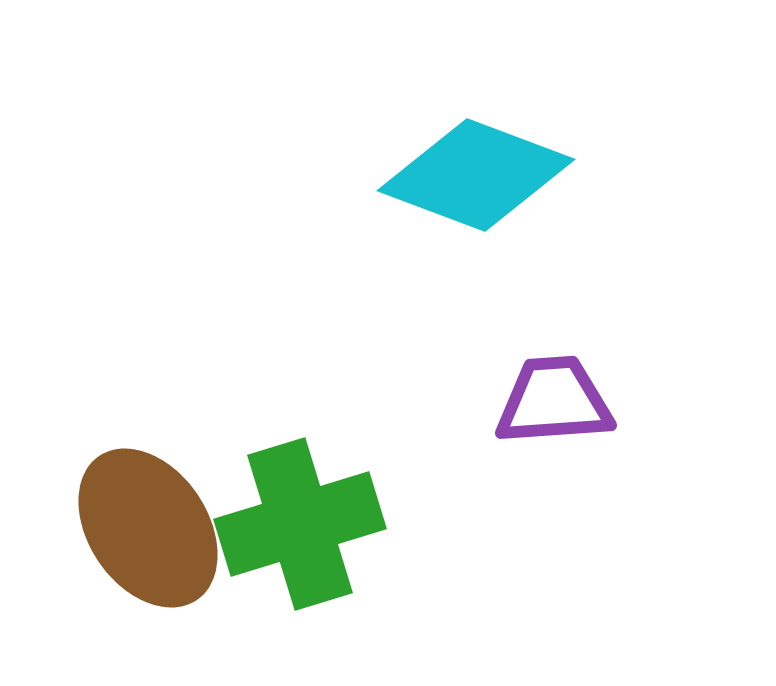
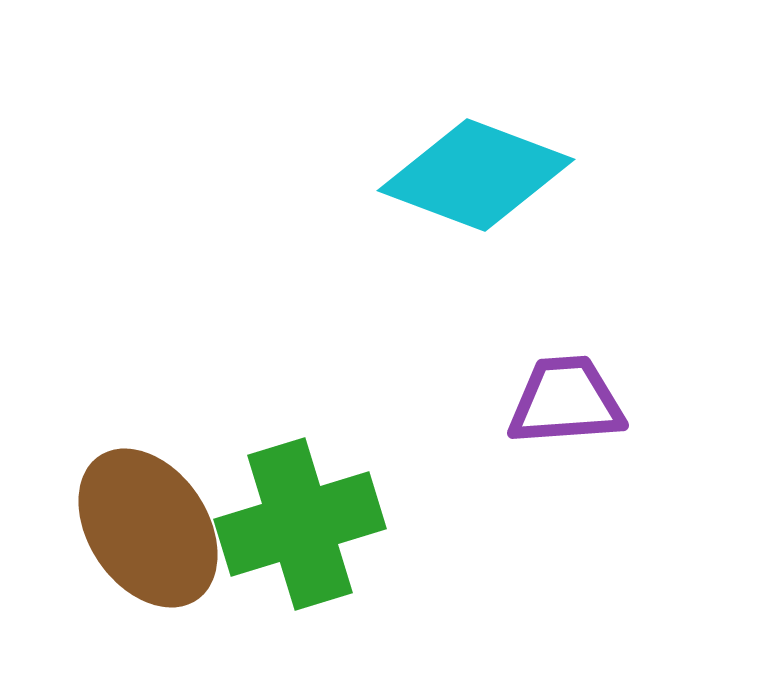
purple trapezoid: moved 12 px right
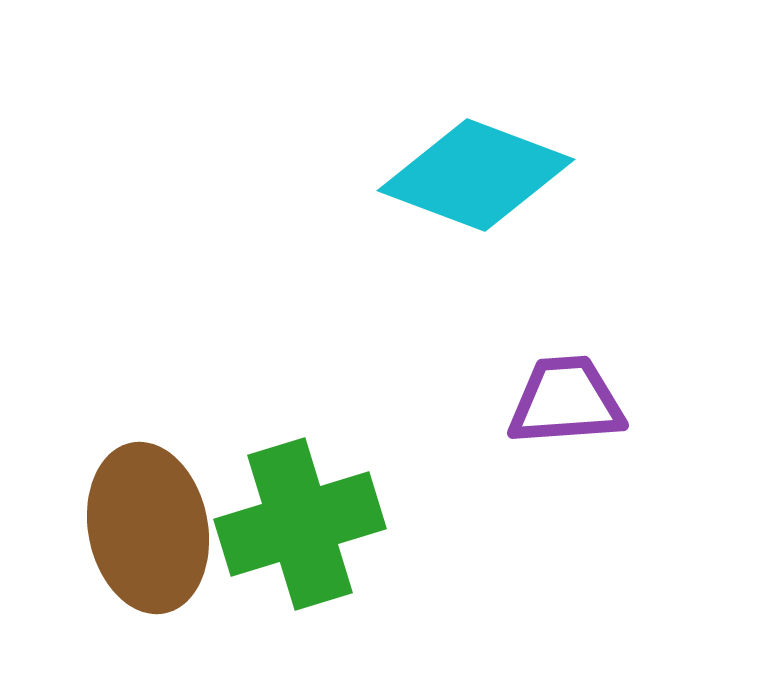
brown ellipse: rotated 23 degrees clockwise
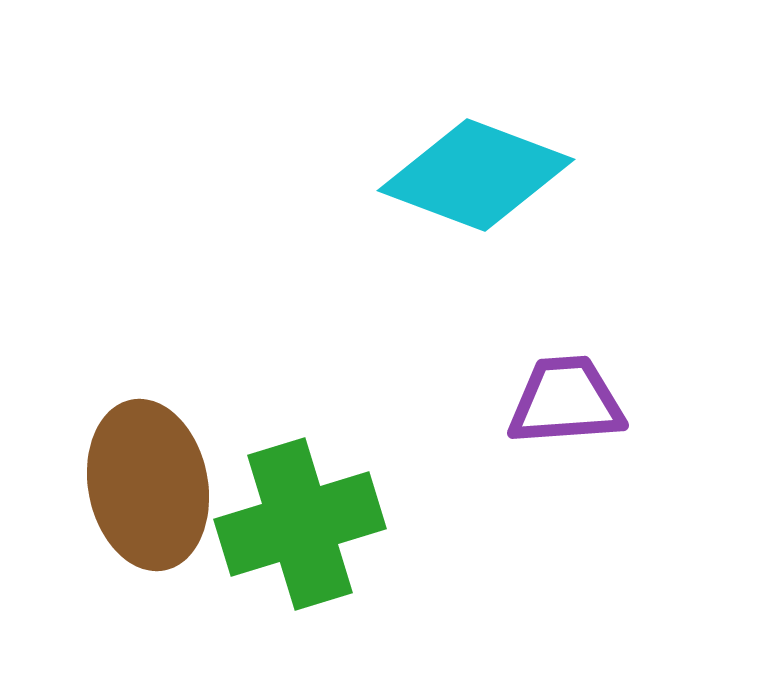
brown ellipse: moved 43 px up
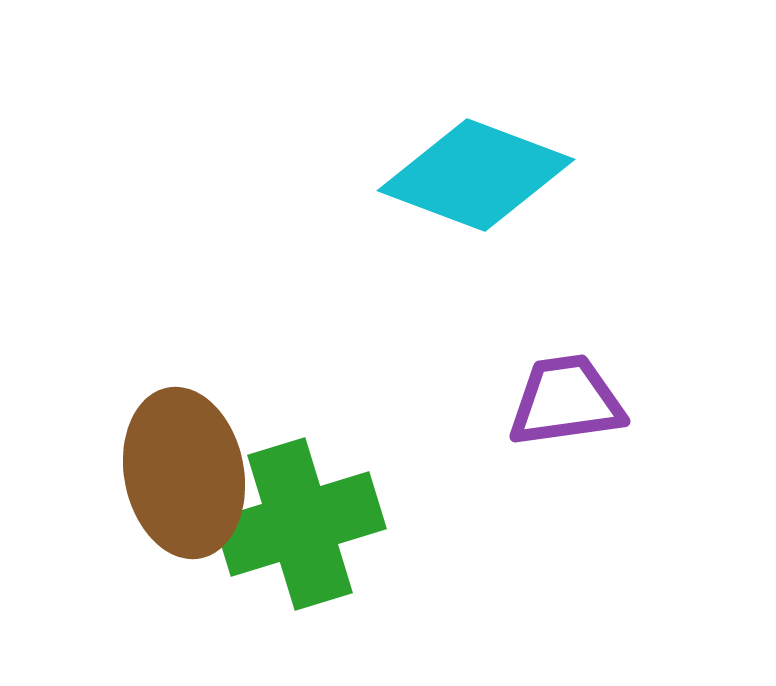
purple trapezoid: rotated 4 degrees counterclockwise
brown ellipse: moved 36 px right, 12 px up
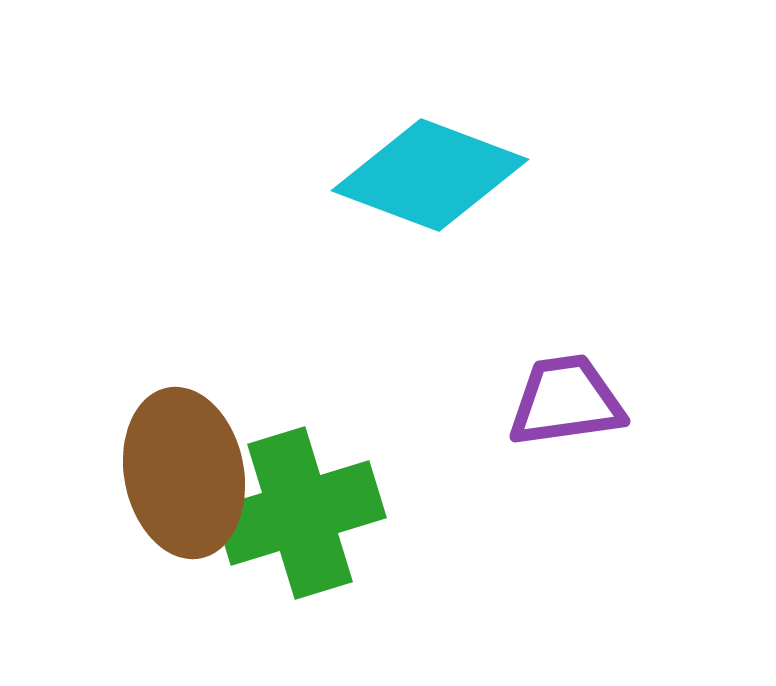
cyan diamond: moved 46 px left
green cross: moved 11 px up
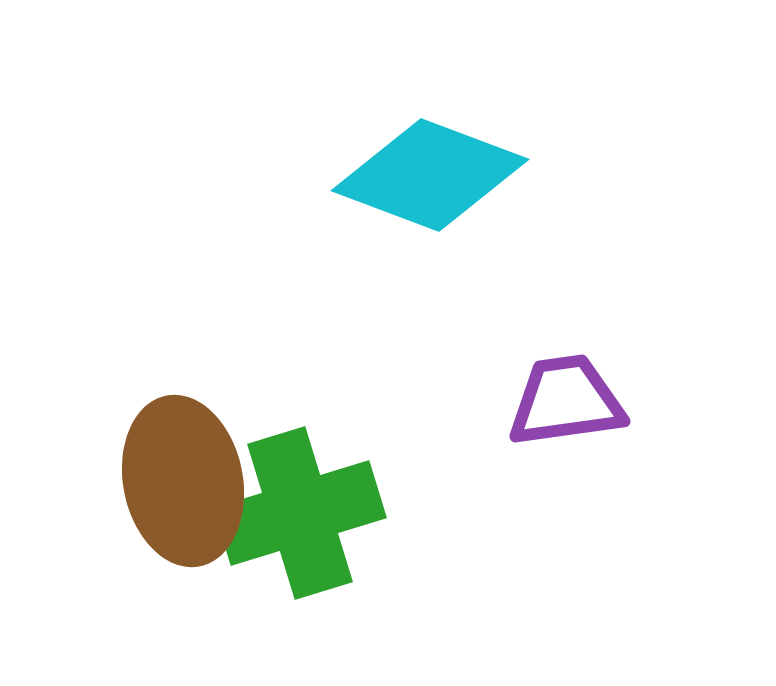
brown ellipse: moved 1 px left, 8 px down
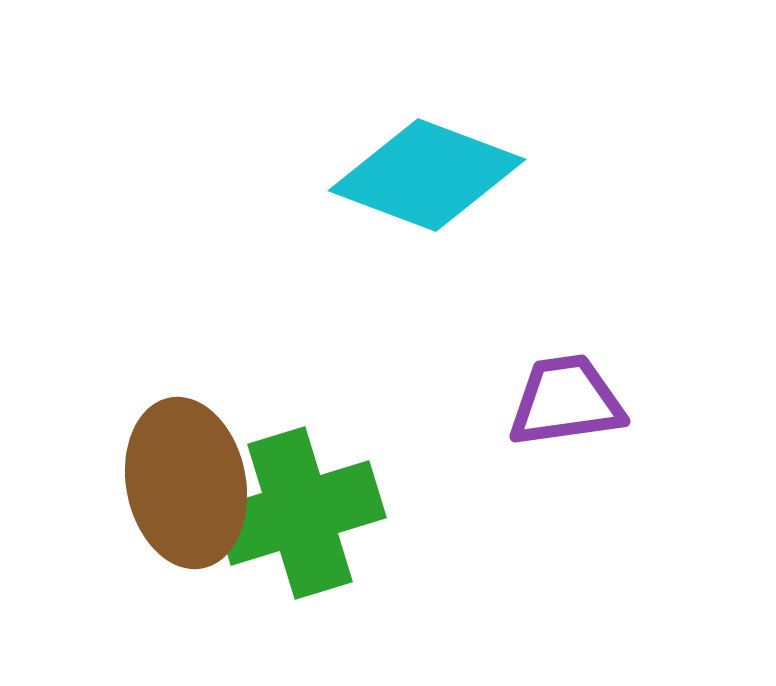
cyan diamond: moved 3 px left
brown ellipse: moved 3 px right, 2 px down
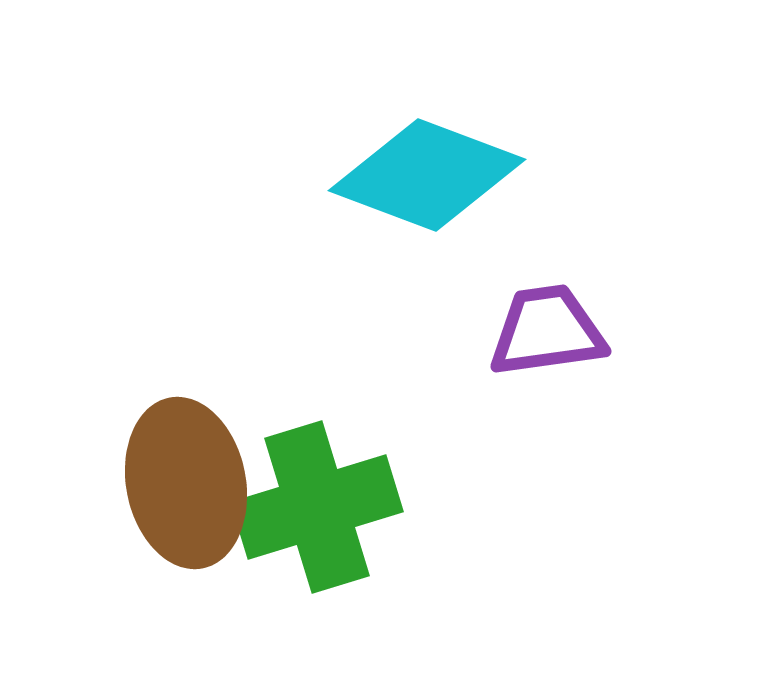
purple trapezoid: moved 19 px left, 70 px up
green cross: moved 17 px right, 6 px up
